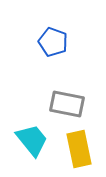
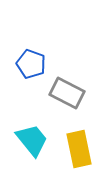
blue pentagon: moved 22 px left, 22 px down
gray rectangle: moved 11 px up; rotated 16 degrees clockwise
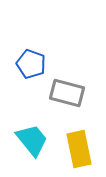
gray rectangle: rotated 12 degrees counterclockwise
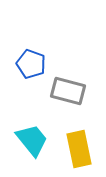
gray rectangle: moved 1 px right, 2 px up
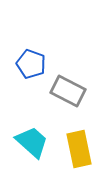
gray rectangle: rotated 12 degrees clockwise
cyan trapezoid: moved 2 px down; rotated 9 degrees counterclockwise
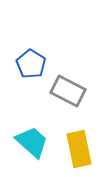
blue pentagon: rotated 12 degrees clockwise
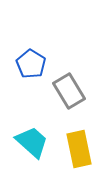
gray rectangle: moved 1 px right; rotated 32 degrees clockwise
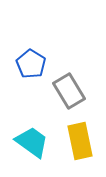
cyan trapezoid: rotated 6 degrees counterclockwise
yellow rectangle: moved 1 px right, 8 px up
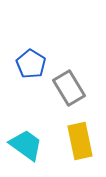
gray rectangle: moved 3 px up
cyan trapezoid: moved 6 px left, 3 px down
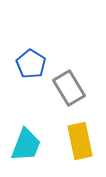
cyan trapezoid: rotated 75 degrees clockwise
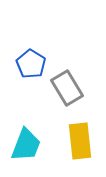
gray rectangle: moved 2 px left
yellow rectangle: rotated 6 degrees clockwise
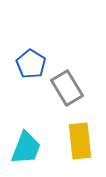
cyan trapezoid: moved 3 px down
